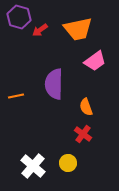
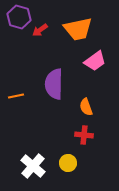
red cross: moved 1 px right, 1 px down; rotated 30 degrees counterclockwise
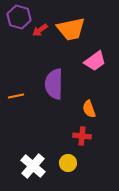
orange trapezoid: moved 7 px left
orange semicircle: moved 3 px right, 2 px down
red cross: moved 2 px left, 1 px down
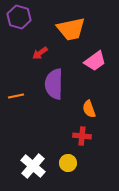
red arrow: moved 23 px down
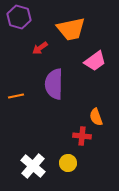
red arrow: moved 5 px up
orange semicircle: moved 7 px right, 8 px down
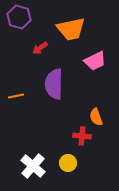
pink trapezoid: rotated 10 degrees clockwise
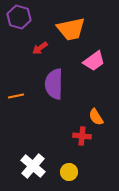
pink trapezoid: moved 1 px left; rotated 10 degrees counterclockwise
orange semicircle: rotated 12 degrees counterclockwise
yellow circle: moved 1 px right, 9 px down
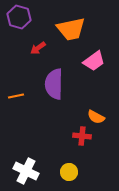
red arrow: moved 2 px left
orange semicircle: rotated 30 degrees counterclockwise
white cross: moved 7 px left, 5 px down; rotated 15 degrees counterclockwise
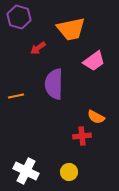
red cross: rotated 12 degrees counterclockwise
